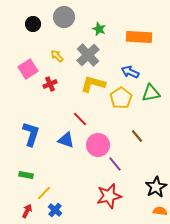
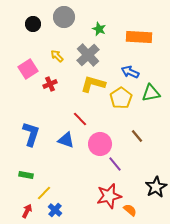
pink circle: moved 2 px right, 1 px up
orange semicircle: moved 30 px left, 1 px up; rotated 32 degrees clockwise
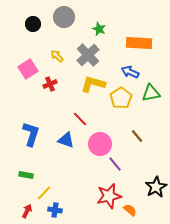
orange rectangle: moved 6 px down
blue cross: rotated 32 degrees counterclockwise
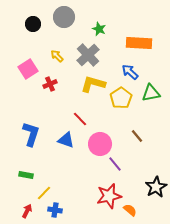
blue arrow: rotated 18 degrees clockwise
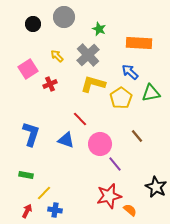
black star: rotated 15 degrees counterclockwise
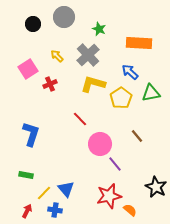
blue triangle: moved 49 px down; rotated 30 degrees clockwise
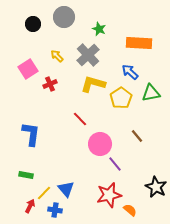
blue L-shape: rotated 10 degrees counterclockwise
red star: moved 1 px up
red arrow: moved 3 px right, 5 px up
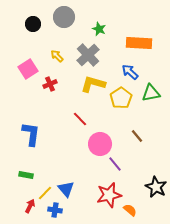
yellow line: moved 1 px right
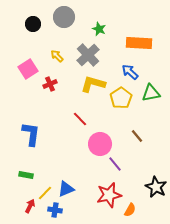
blue triangle: rotated 48 degrees clockwise
orange semicircle: rotated 80 degrees clockwise
